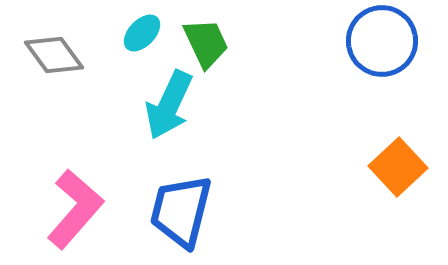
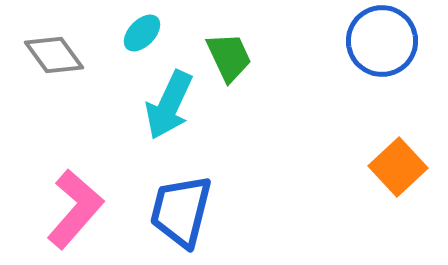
green trapezoid: moved 23 px right, 14 px down
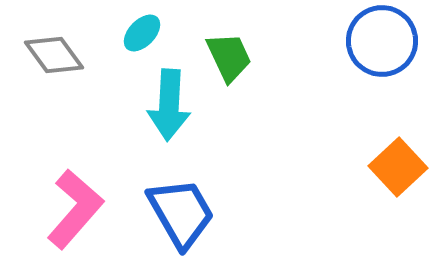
cyan arrow: rotated 22 degrees counterclockwise
blue trapezoid: moved 2 px down; rotated 136 degrees clockwise
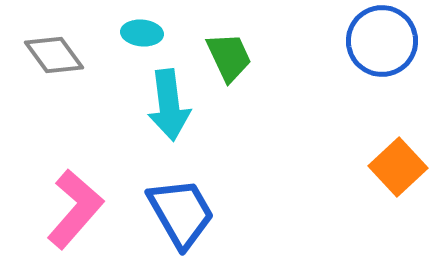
cyan ellipse: rotated 51 degrees clockwise
cyan arrow: rotated 10 degrees counterclockwise
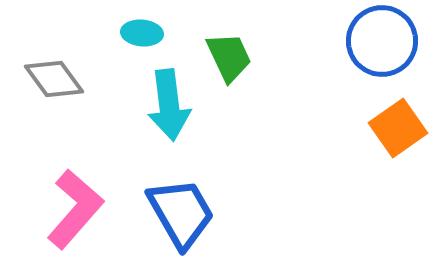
gray diamond: moved 24 px down
orange square: moved 39 px up; rotated 8 degrees clockwise
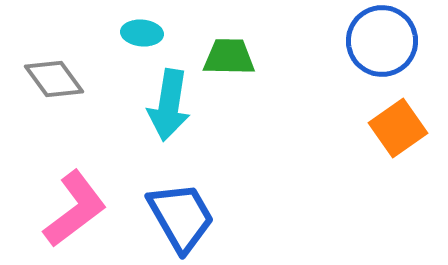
green trapezoid: rotated 64 degrees counterclockwise
cyan arrow: rotated 16 degrees clockwise
pink L-shape: rotated 12 degrees clockwise
blue trapezoid: moved 4 px down
